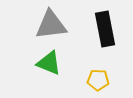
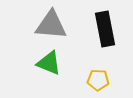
gray triangle: rotated 12 degrees clockwise
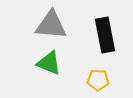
black rectangle: moved 6 px down
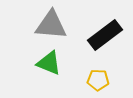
black rectangle: rotated 64 degrees clockwise
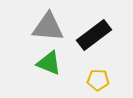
gray triangle: moved 3 px left, 2 px down
black rectangle: moved 11 px left
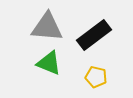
gray triangle: moved 1 px left
yellow pentagon: moved 2 px left, 3 px up; rotated 10 degrees clockwise
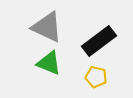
gray triangle: rotated 20 degrees clockwise
black rectangle: moved 5 px right, 6 px down
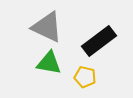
green triangle: rotated 12 degrees counterclockwise
yellow pentagon: moved 11 px left
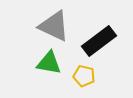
gray triangle: moved 7 px right, 1 px up
yellow pentagon: moved 1 px left, 1 px up
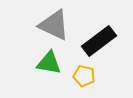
gray triangle: moved 1 px up
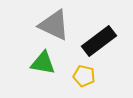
green triangle: moved 6 px left
